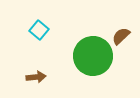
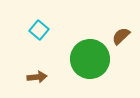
green circle: moved 3 px left, 3 px down
brown arrow: moved 1 px right
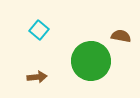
brown semicircle: rotated 54 degrees clockwise
green circle: moved 1 px right, 2 px down
